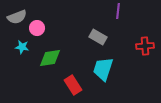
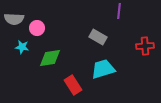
purple line: moved 1 px right
gray semicircle: moved 3 px left, 2 px down; rotated 24 degrees clockwise
cyan trapezoid: rotated 55 degrees clockwise
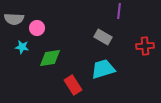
gray rectangle: moved 5 px right
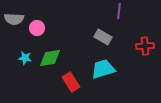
cyan star: moved 3 px right, 11 px down
red rectangle: moved 2 px left, 3 px up
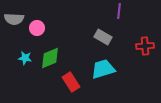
green diamond: rotated 15 degrees counterclockwise
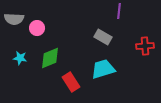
cyan star: moved 5 px left
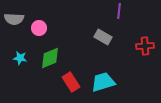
pink circle: moved 2 px right
cyan trapezoid: moved 13 px down
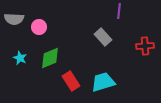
pink circle: moved 1 px up
gray rectangle: rotated 18 degrees clockwise
cyan star: rotated 16 degrees clockwise
red rectangle: moved 1 px up
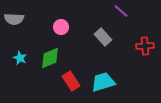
purple line: moved 2 px right; rotated 56 degrees counterclockwise
pink circle: moved 22 px right
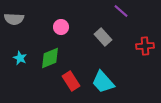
cyan trapezoid: rotated 115 degrees counterclockwise
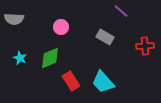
gray rectangle: moved 2 px right; rotated 18 degrees counterclockwise
